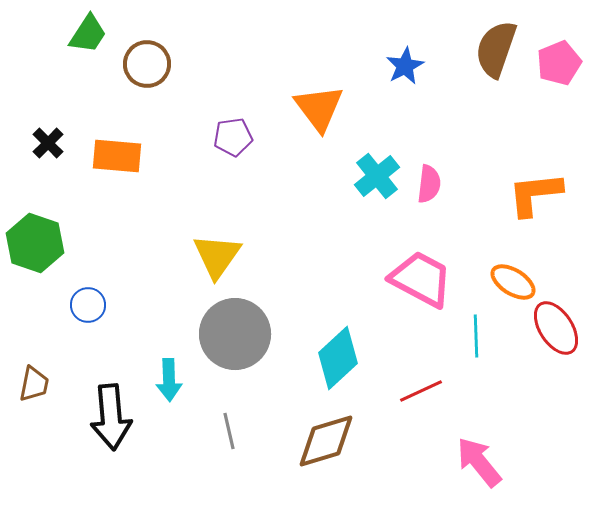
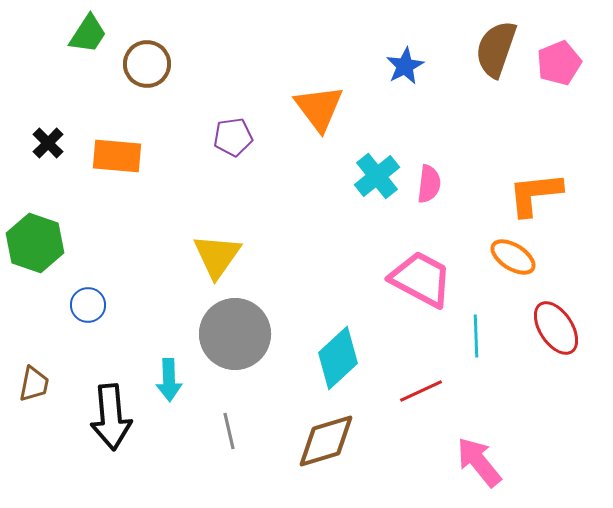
orange ellipse: moved 25 px up
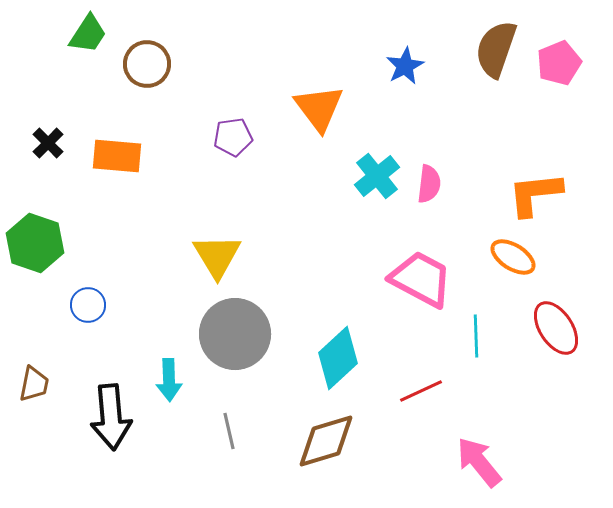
yellow triangle: rotated 6 degrees counterclockwise
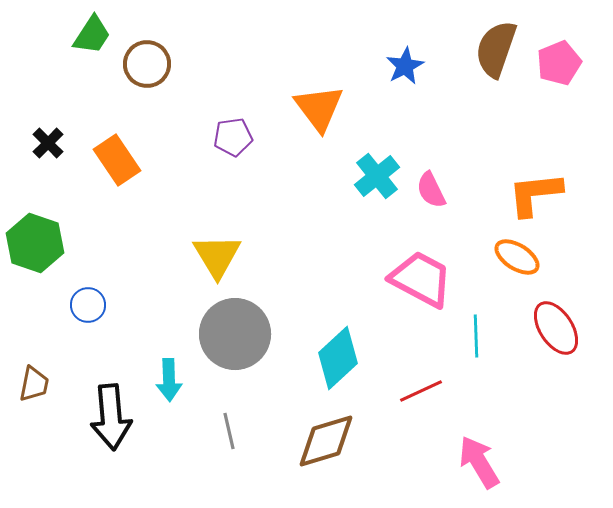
green trapezoid: moved 4 px right, 1 px down
orange rectangle: moved 4 px down; rotated 51 degrees clockwise
pink semicircle: moved 2 px right, 6 px down; rotated 147 degrees clockwise
orange ellipse: moved 4 px right
pink arrow: rotated 8 degrees clockwise
